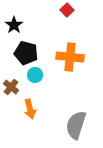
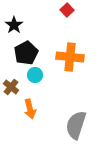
black pentagon: rotated 30 degrees clockwise
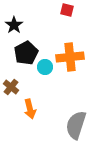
red square: rotated 32 degrees counterclockwise
orange cross: rotated 12 degrees counterclockwise
cyan circle: moved 10 px right, 8 px up
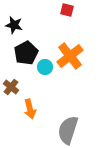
black star: rotated 24 degrees counterclockwise
orange cross: moved 1 px up; rotated 32 degrees counterclockwise
gray semicircle: moved 8 px left, 5 px down
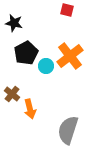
black star: moved 2 px up
cyan circle: moved 1 px right, 1 px up
brown cross: moved 1 px right, 7 px down
